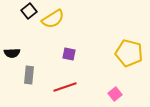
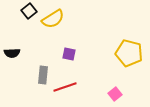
gray rectangle: moved 14 px right
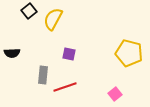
yellow semicircle: rotated 150 degrees clockwise
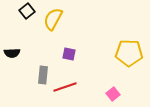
black square: moved 2 px left
yellow pentagon: rotated 12 degrees counterclockwise
pink square: moved 2 px left
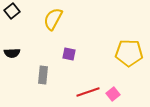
black square: moved 15 px left
red line: moved 23 px right, 5 px down
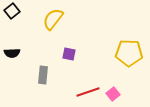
yellow semicircle: rotated 10 degrees clockwise
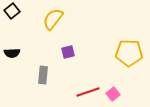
purple square: moved 1 px left, 2 px up; rotated 24 degrees counterclockwise
